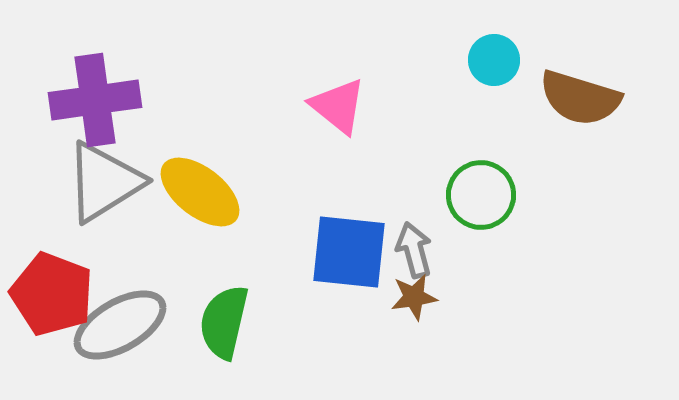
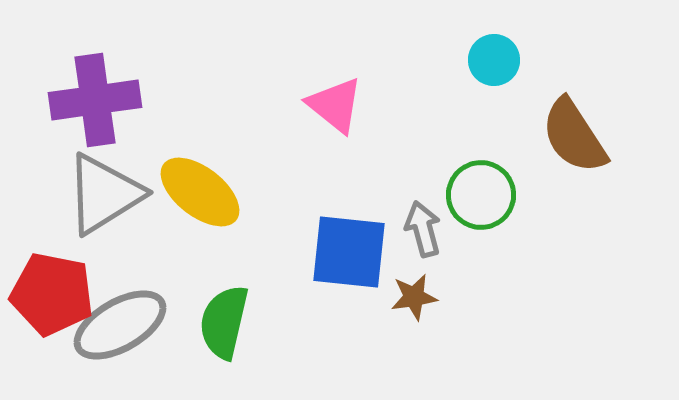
brown semicircle: moved 6 px left, 38 px down; rotated 40 degrees clockwise
pink triangle: moved 3 px left, 1 px up
gray triangle: moved 12 px down
gray arrow: moved 9 px right, 21 px up
red pentagon: rotated 10 degrees counterclockwise
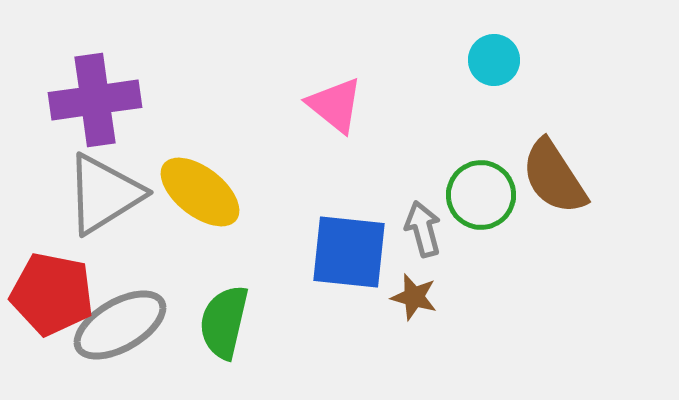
brown semicircle: moved 20 px left, 41 px down
brown star: rotated 24 degrees clockwise
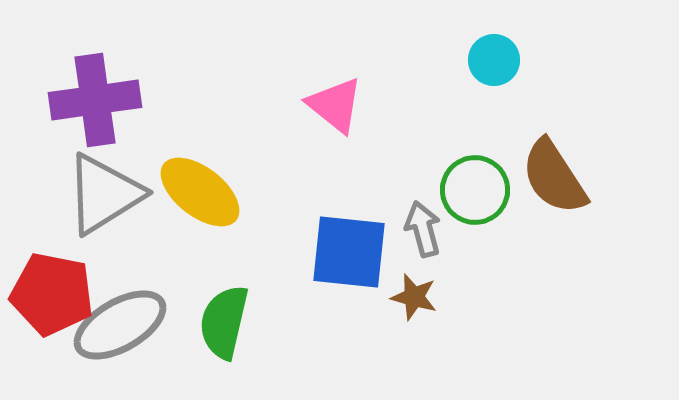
green circle: moved 6 px left, 5 px up
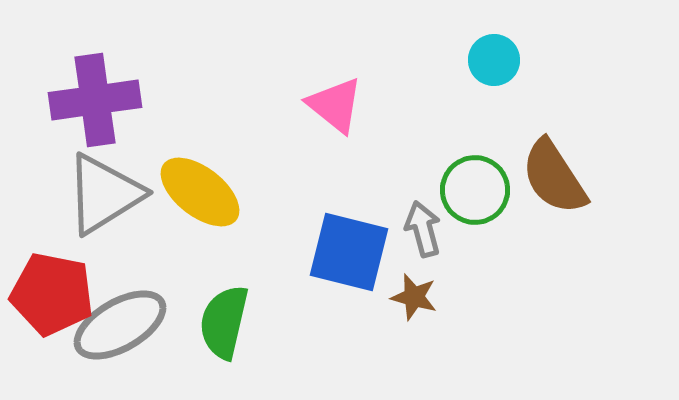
blue square: rotated 8 degrees clockwise
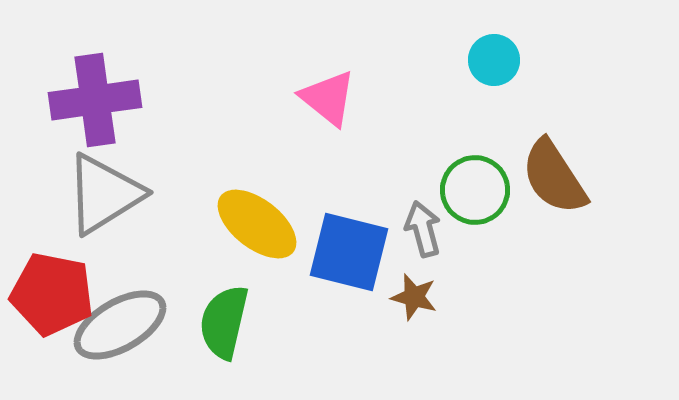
pink triangle: moved 7 px left, 7 px up
yellow ellipse: moved 57 px right, 32 px down
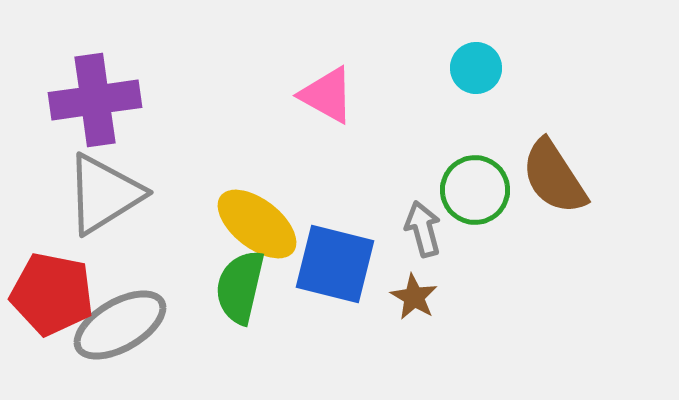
cyan circle: moved 18 px left, 8 px down
pink triangle: moved 1 px left, 3 px up; rotated 10 degrees counterclockwise
blue square: moved 14 px left, 12 px down
brown star: rotated 15 degrees clockwise
green semicircle: moved 16 px right, 35 px up
